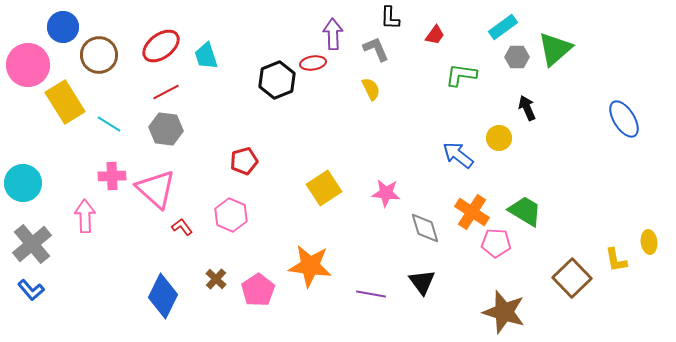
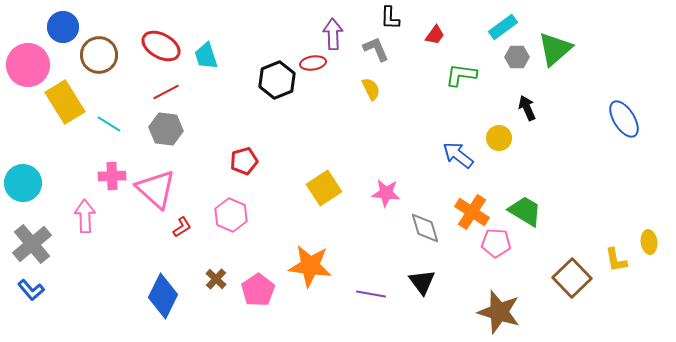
red ellipse at (161, 46): rotated 66 degrees clockwise
red L-shape at (182, 227): rotated 95 degrees clockwise
brown star at (504, 312): moved 5 px left
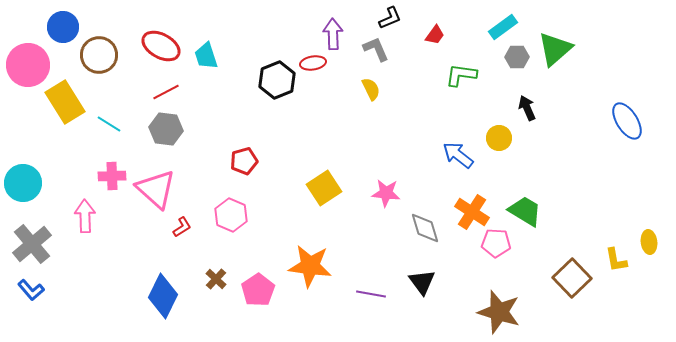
black L-shape at (390, 18): rotated 115 degrees counterclockwise
blue ellipse at (624, 119): moved 3 px right, 2 px down
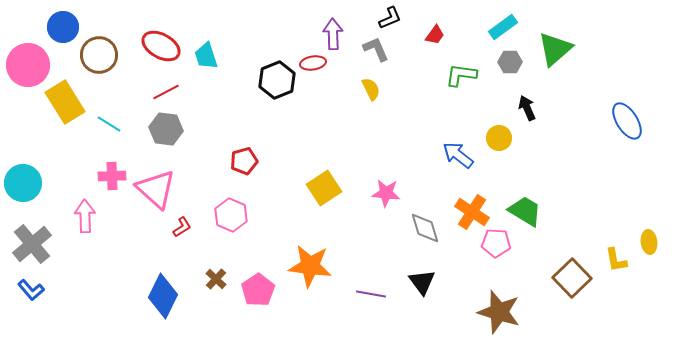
gray hexagon at (517, 57): moved 7 px left, 5 px down
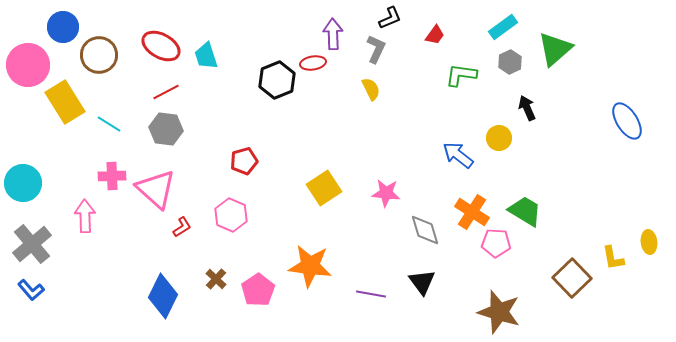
gray L-shape at (376, 49): rotated 48 degrees clockwise
gray hexagon at (510, 62): rotated 25 degrees counterclockwise
gray diamond at (425, 228): moved 2 px down
yellow L-shape at (616, 260): moved 3 px left, 2 px up
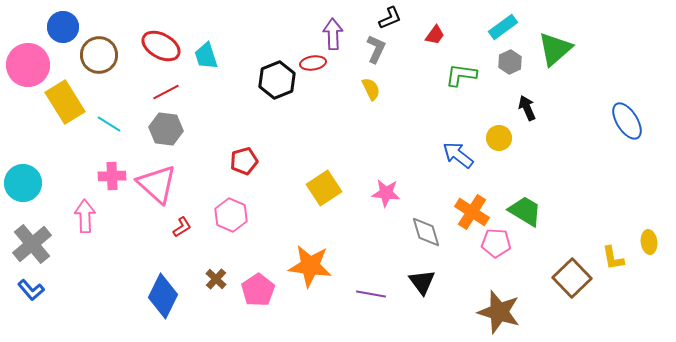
pink triangle at (156, 189): moved 1 px right, 5 px up
gray diamond at (425, 230): moved 1 px right, 2 px down
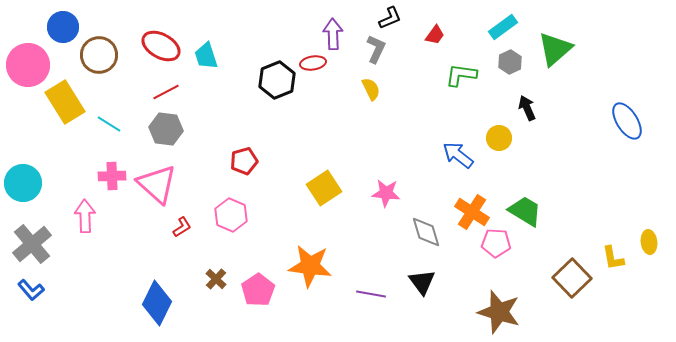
blue diamond at (163, 296): moved 6 px left, 7 px down
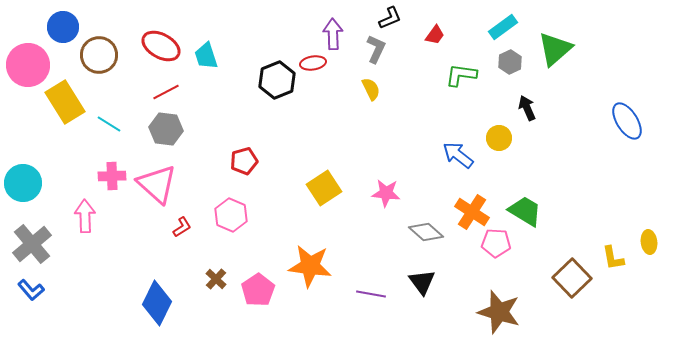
gray diamond at (426, 232): rotated 32 degrees counterclockwise
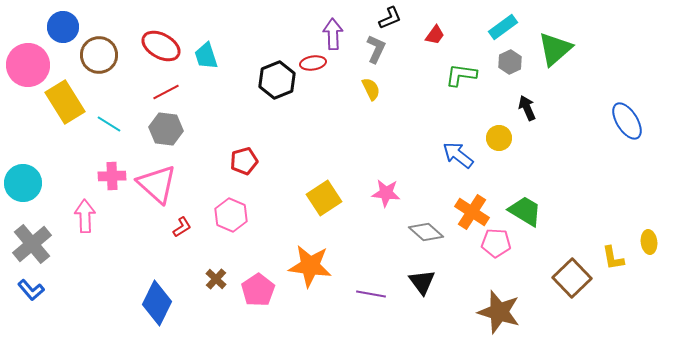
yellow square at (324, 188): moved 10 px down
